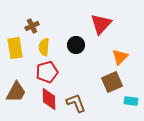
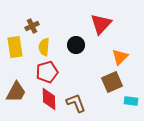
yellow rectangle: moved 1 px up
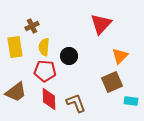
black circle: moved 7 px left, 11 px down
orange triangle: moved 1 px up
red pentagon: moved 2 px left, 1 px up; rotated 20 degrees clockwise
brown trapezoid: rotated 25 degrees clockwise
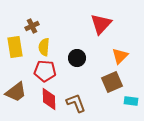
black circle: moved 8 px right, 2 px down
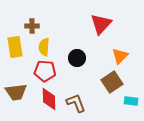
brown cross: rotated 24 degrees clockwise
brown square: rotated 10 degrees counterclockwise
brown trapezoid: rotated 30 degrees clockwise
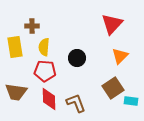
red triangle: moved 11 px right
brown square: moved 1 px right, 6 px down
brown trapezoid: rotated 15 degrees clockwise
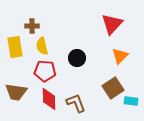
yellow semicircle: moved 2 px left, 1 px up; rotated 18 degrees counterclockwise
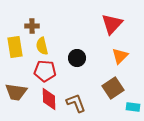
cyan rectangle: moved 2 px right, 6 px down
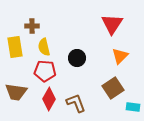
red triangle: rotated 10 degrees counterclockwise
yellow semicircle: moved 2 px right, 1 px down
red diamond: rotated 30 degrees clockwise
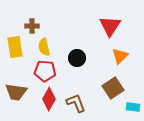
red triangle: moved 2 px left, 2 px down
